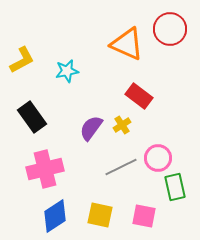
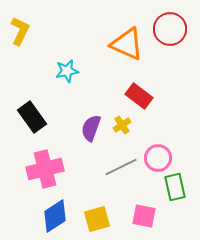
yellow L-shape: moved 2 px left, 29 px up; rotated 36 degrees counterclockwise
purple semicircle: rotated 16 degrees counterclockwise
yellow square: moved 3 px left, 4 px down; rotated 28 degrees counterclockwise
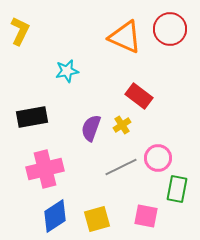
orange triangle: moved 2 px left, 7 px up
black rectangle: rotated 64 degrees counterclockwise
green rectangle: moved 2 px right, 2 px down; rotated 24 degrees clockwise
pink square: moved 2 px right
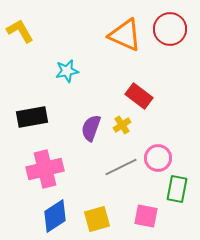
yellow L-shape: rotated 56 degrees counterclockwise
orange triangle: moved 2 px up
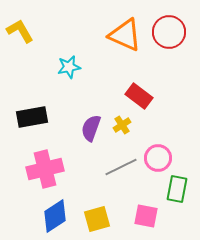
red circle: moved 1 px left, 3 px down
cyan star: moved 2 px right, 4 px up
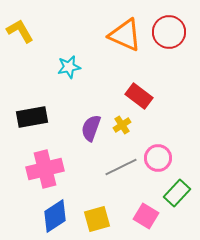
green rectangle: moved 4 px down; rotated 32 degrees clockwise
pink square: rotated 20 degrees clockwise
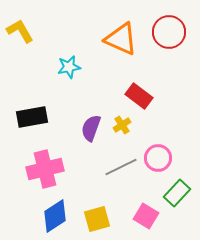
orange triangle: moved 4 px left, 4 px down
